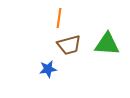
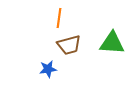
green triangle: moved 5 px right, 1 px up
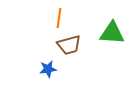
green triangle: moved 10 px up
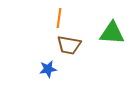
brown trapezoid: rotated 25 degrees clockwise
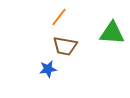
orange line: moved 1 px up; rotated 30 degrees clockwise
brown trapezoid: moved 4 px left, 1 px down
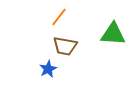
green triangle: moved 1 px right, 1 px down
blue star: rotated 18 degrees counterclockwise
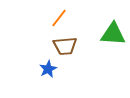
orange line: moved 1 px down
brown trapezoid: rotated 15 degrees counterclockwise
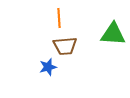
orange line: rotated 42 degrees counterclockwise
blue star: moved 2 px up; rotated 12 degrees clockwise
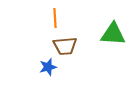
orange line: moved 4 px left
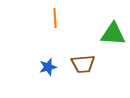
brown trapezoid: moved 18 px right, 18 px down
